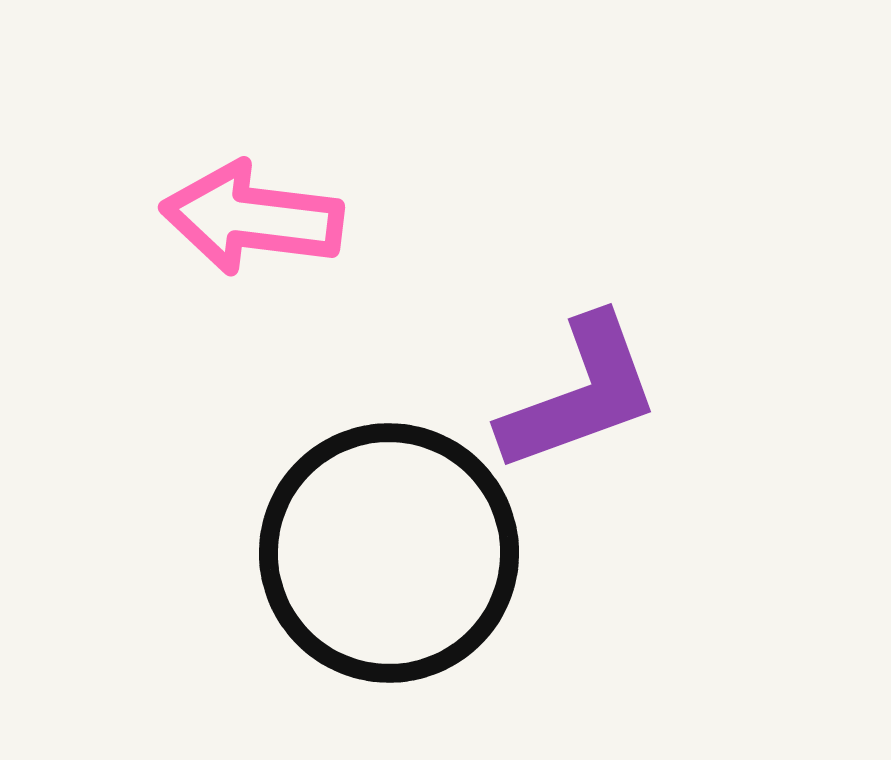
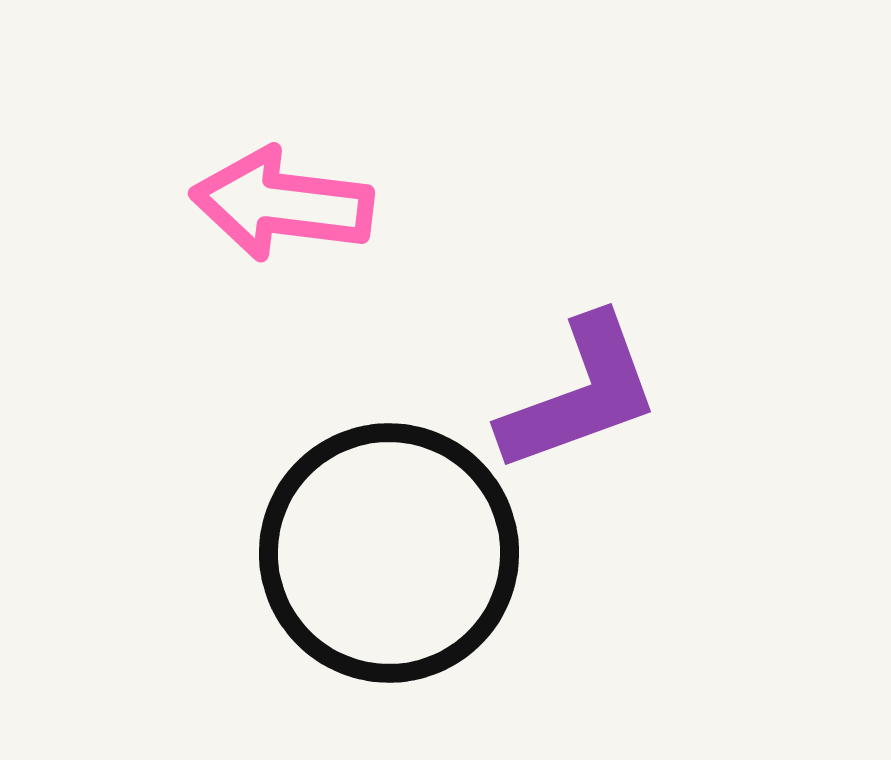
pink arrow: moved 30 px right, 14 px up
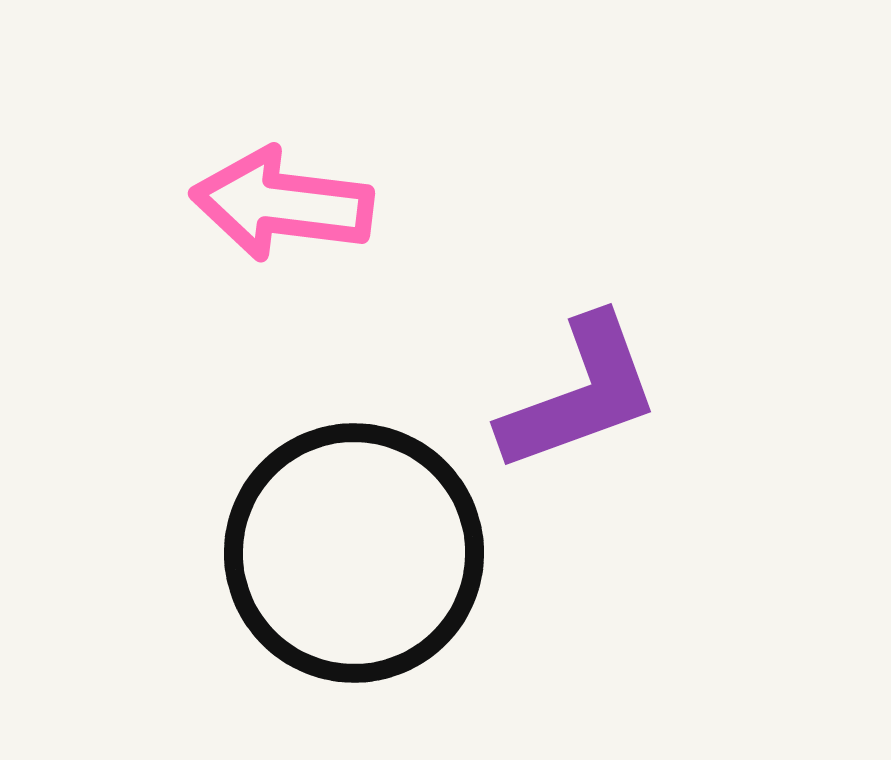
black circle: moved 35 px left
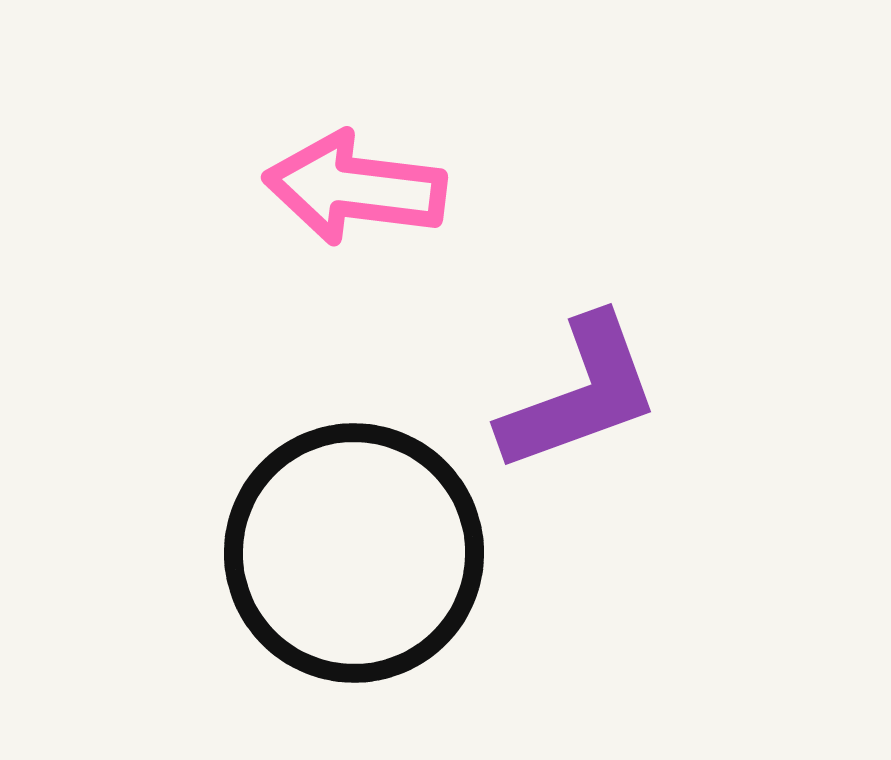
pink arrow: moved 73 px right, 16 px up
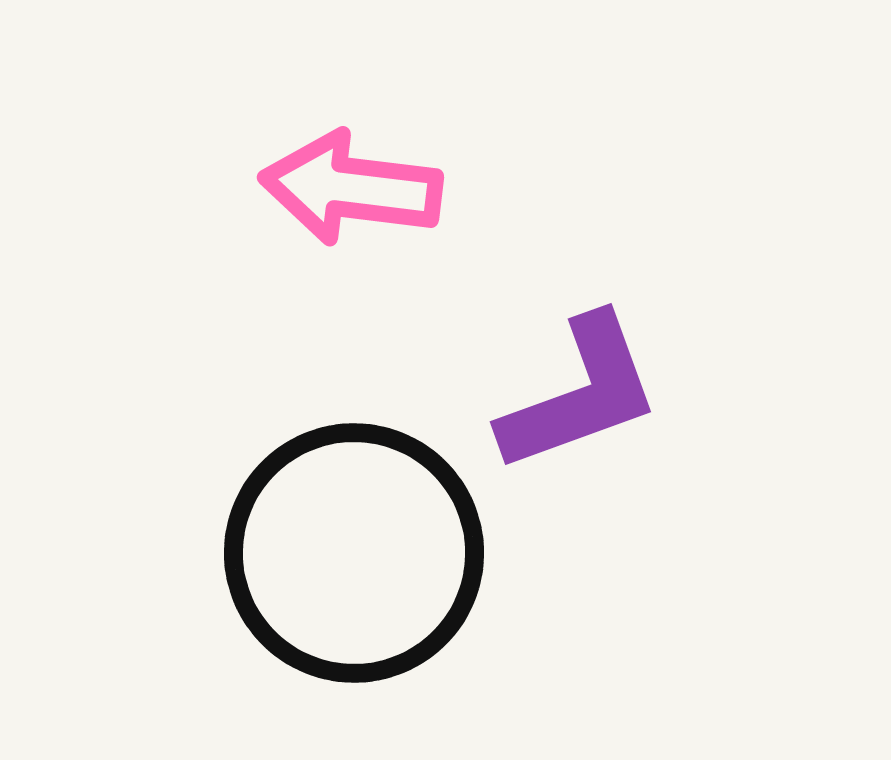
pink arrow: moved 4 px left
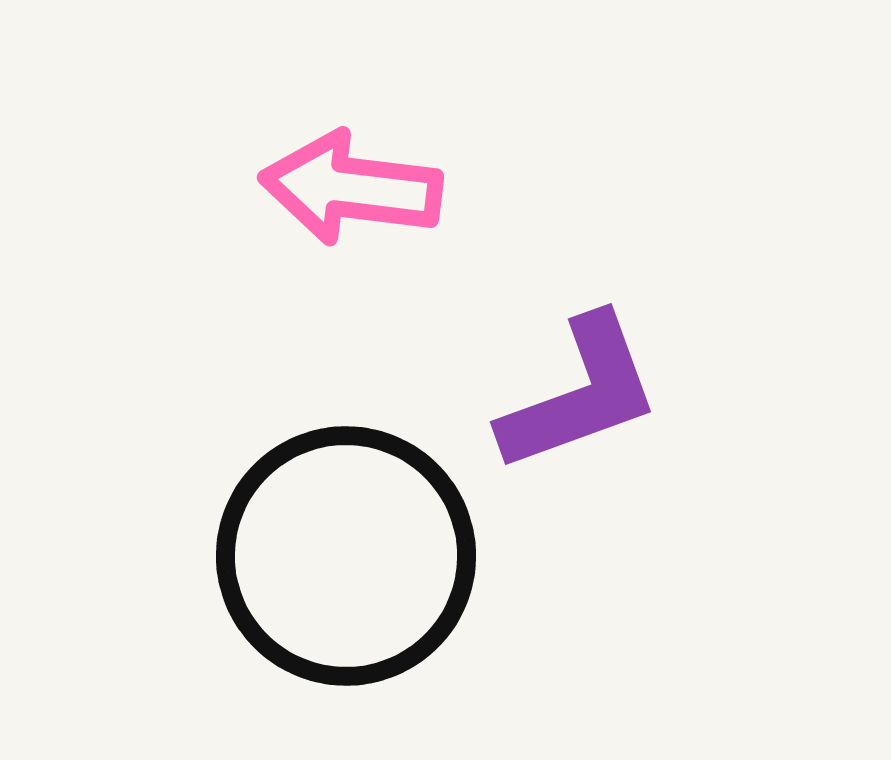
black circle: moved 8 px left, 3 px down
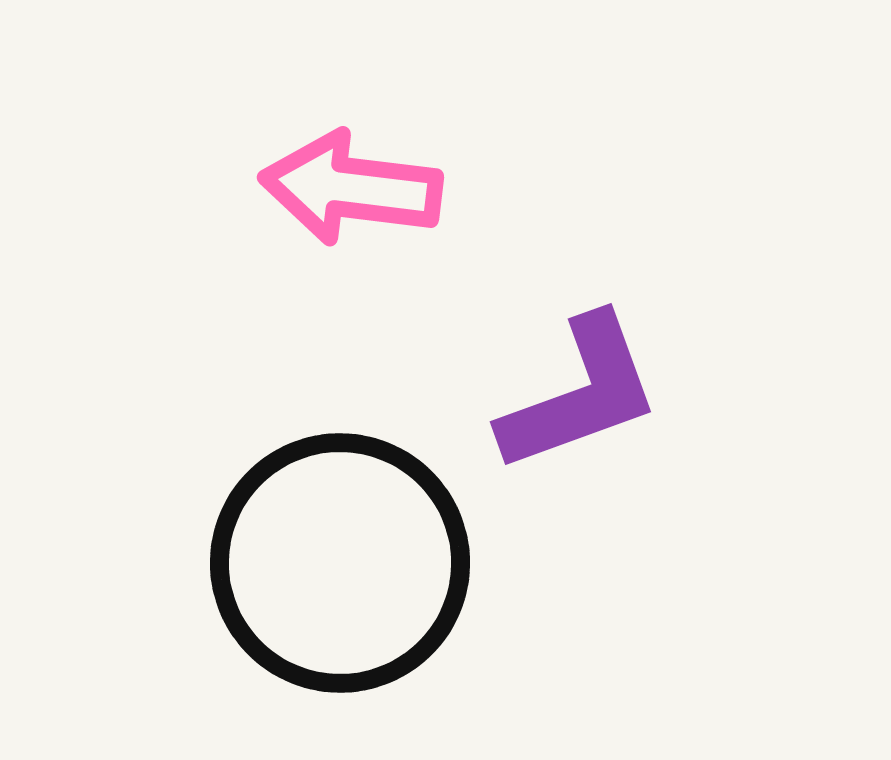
black circle: moved 6 px left, 7 px down
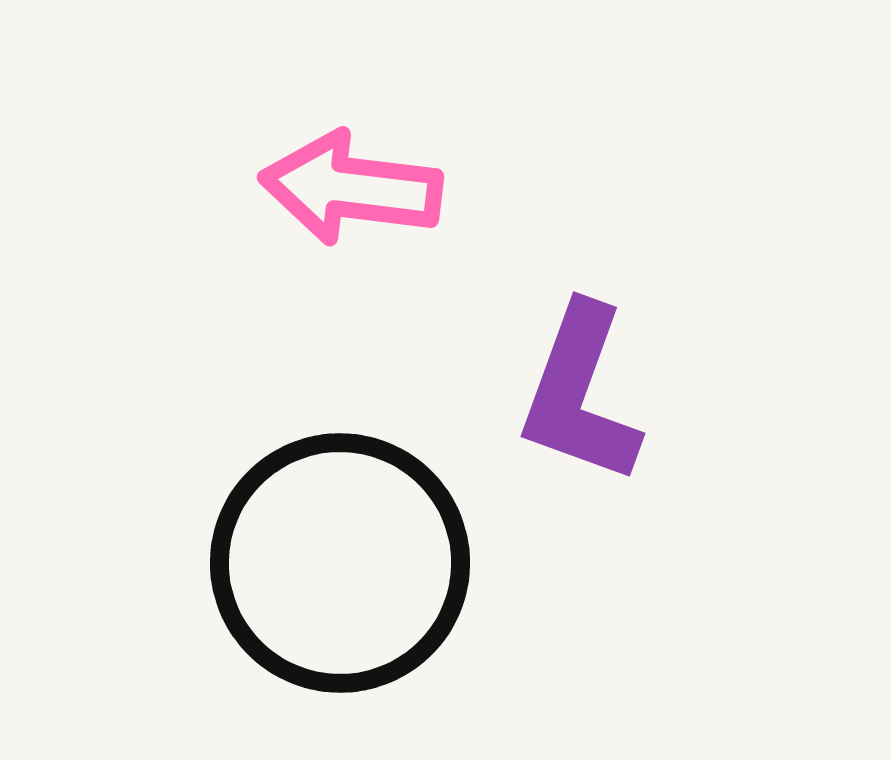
purple L-shape: rotated 130 degrees clockwise
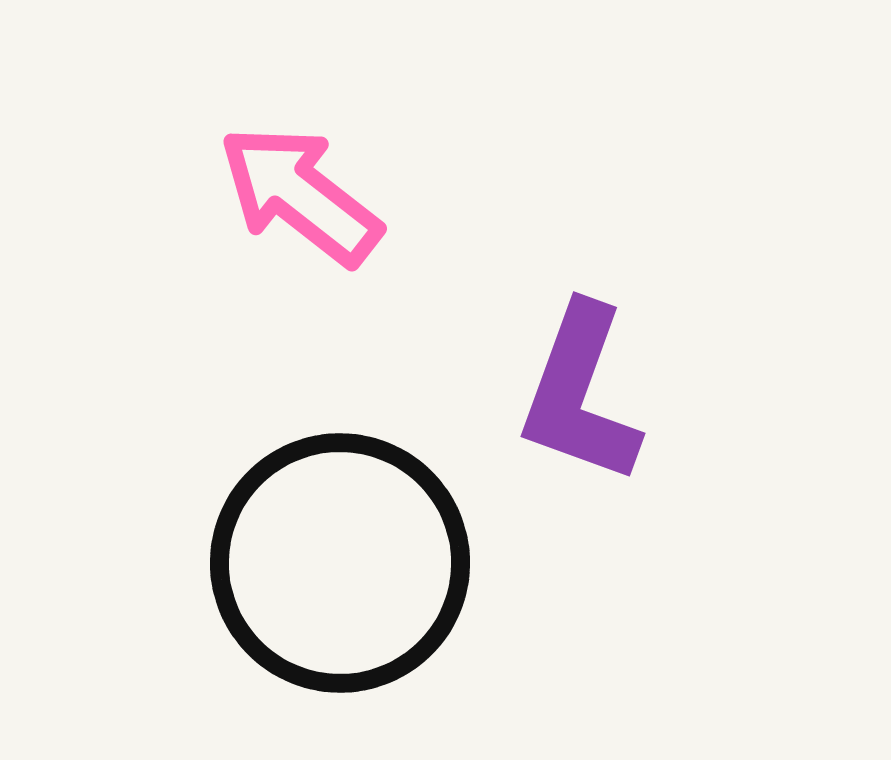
pink arrow: moved 51 px left, 7 px down; rotated 31 degrees clockwise
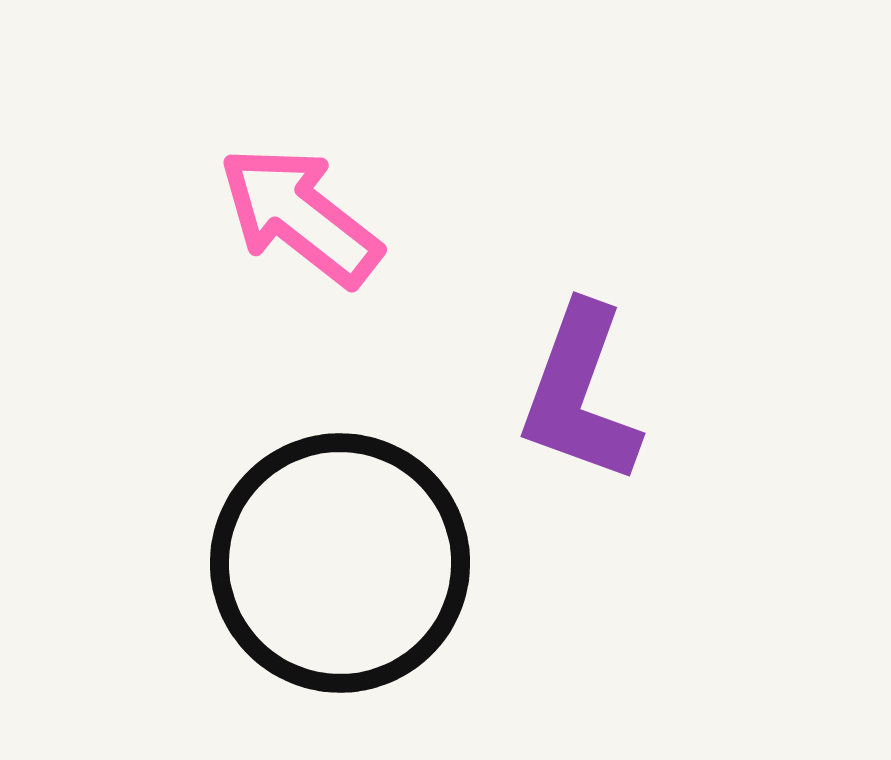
pink arrow: moved 21 px down
